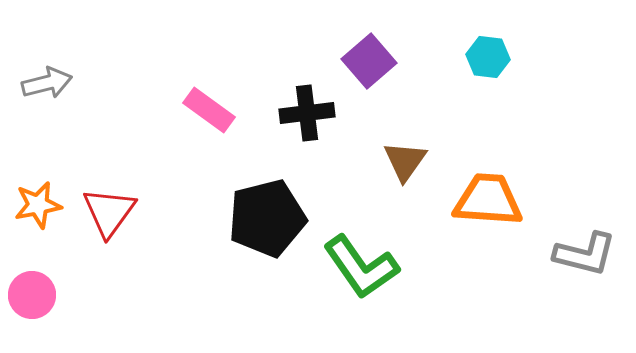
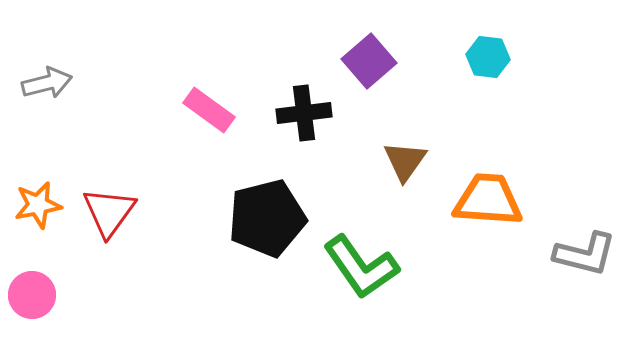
black cross: moved 3 px left
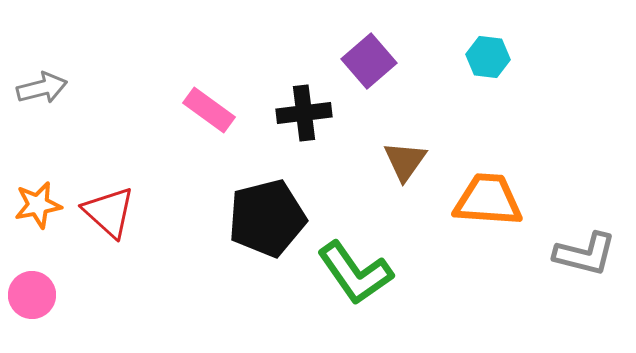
gray arrow: moved 5 px left, 5 px down
red triangle: rotated 24 degrees counterclockwise
green L-shape: moved 6 px left, 6 px down
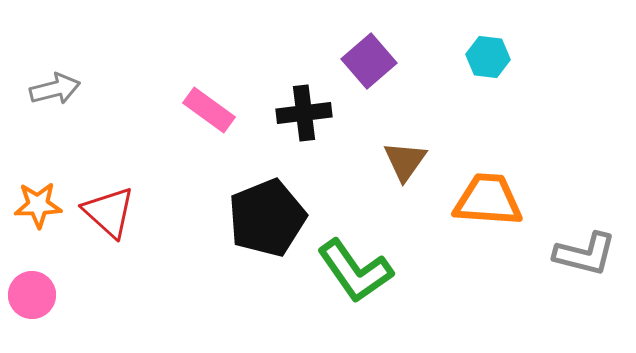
gray arrow: moved 13 px right, 1 px down
orange star: rotated 9 degrees clockwise
black pentagon: rotated 8 degrees counterclockwise
green L-shape: moved 2 px up
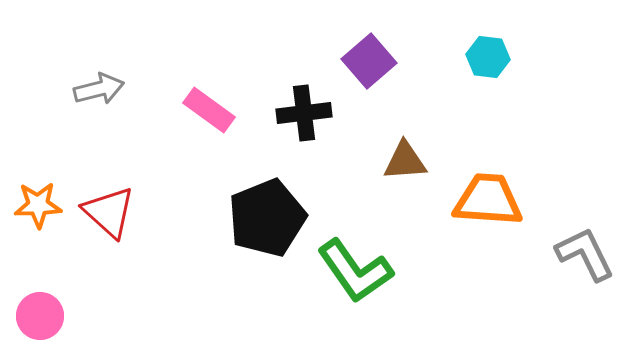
gray arrow: moved 44 px right
brown triangle: rotated 51 degrees clockwise
gray L-shape: rotated 130 degrees counterclockwise
pink circle: moved 8 px right, 21 px down
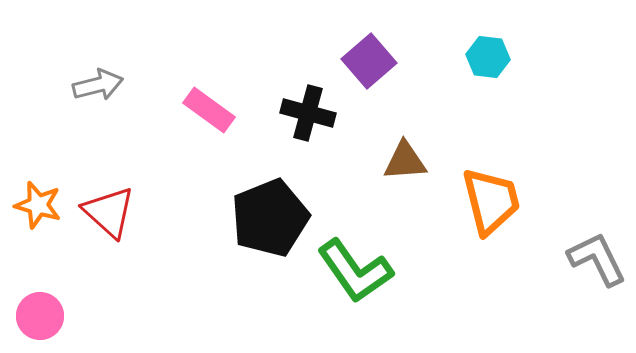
gray arrow: moved 1 px left, 4 px up
black cross: moved 4 px right; rotated 22 degrees clockwise
orange trapezoid: moved 3 px right, 1 px down; rotated 72 degrees clockwise
orange star: rotated 18 degrees clockwise
black pentagon: moved 3 px right
gray L-shape: moved 12 px right, 5 px down
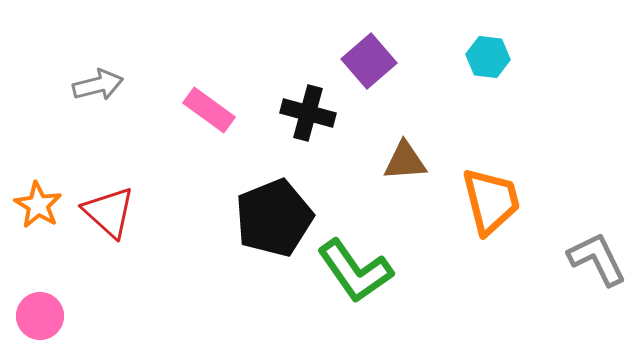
orange star: rotated 15 degrees clockwise
black pentagon: moved 4 px right
